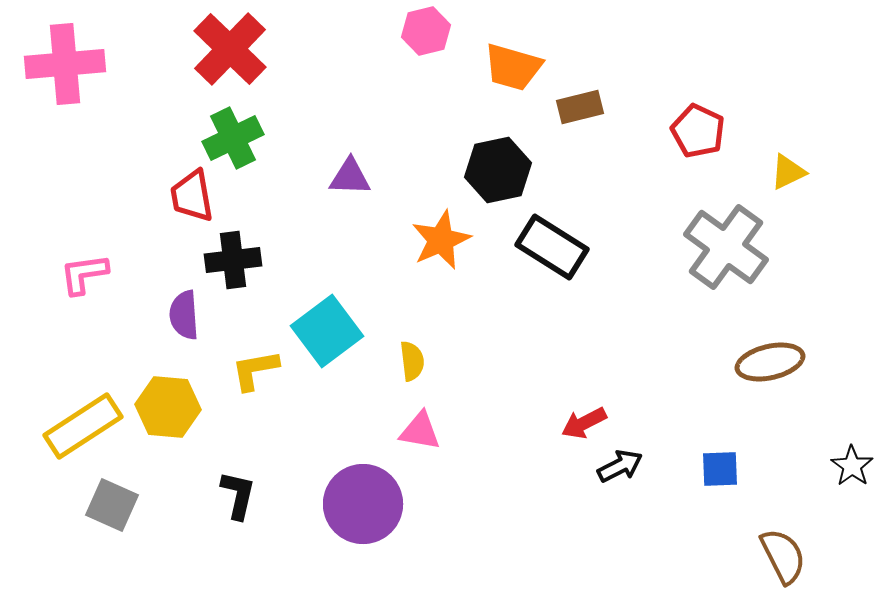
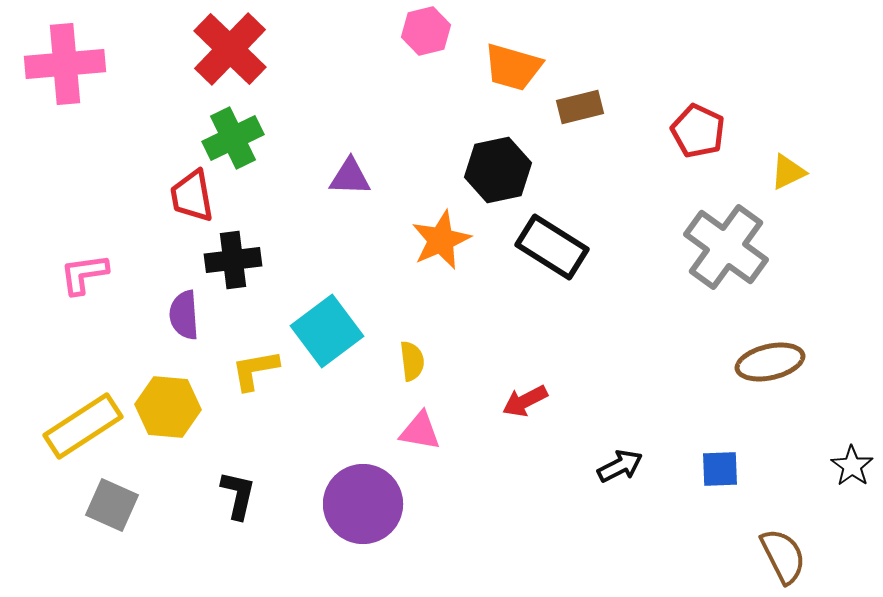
red arrow: moved 59 px left, 22 px up
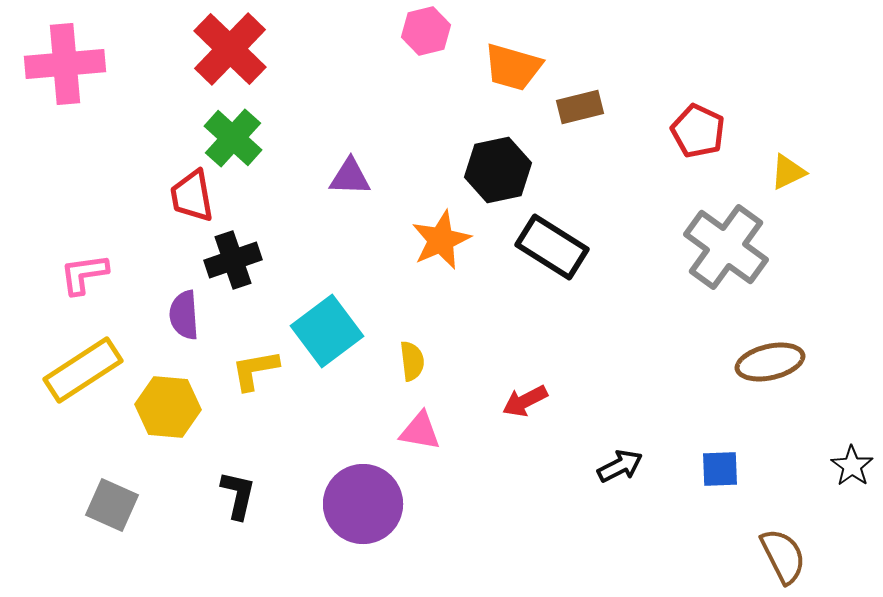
green cross: rotated 22 degrees counterclockwise
black cross: rotated 12 degrees counterclockwise
yellow rectangle: moved 56 px up
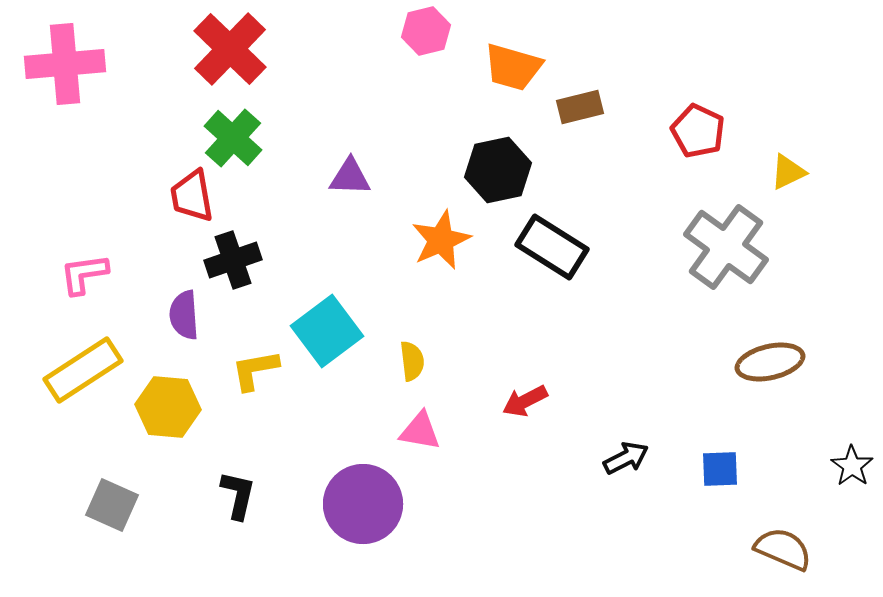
black arrow: moved 6 px right, 8 px up
brown semicircle: moved 7 px up; rotated 40 degrees counterclockwise
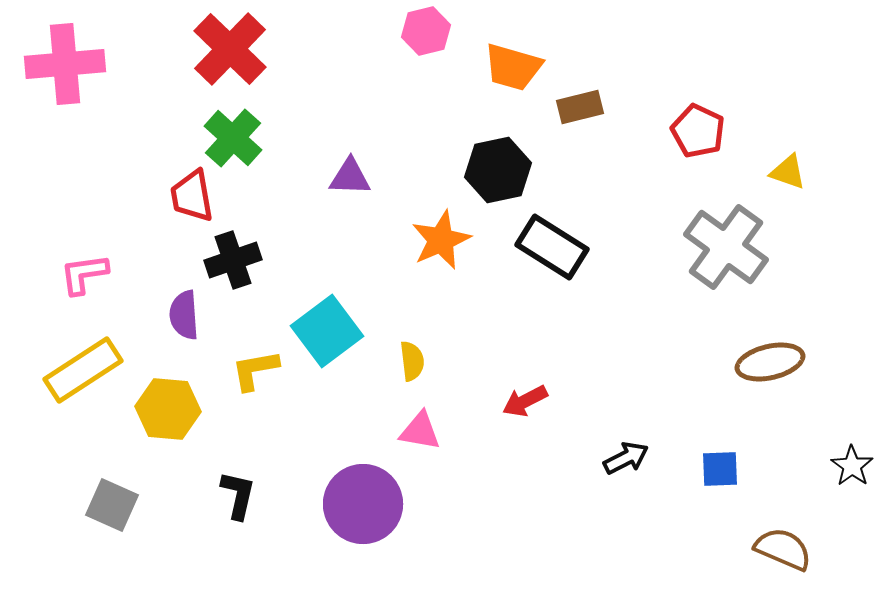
yellow triangle: rotated 45 degrees clockwise
yellow hexagon: moved 2 px down
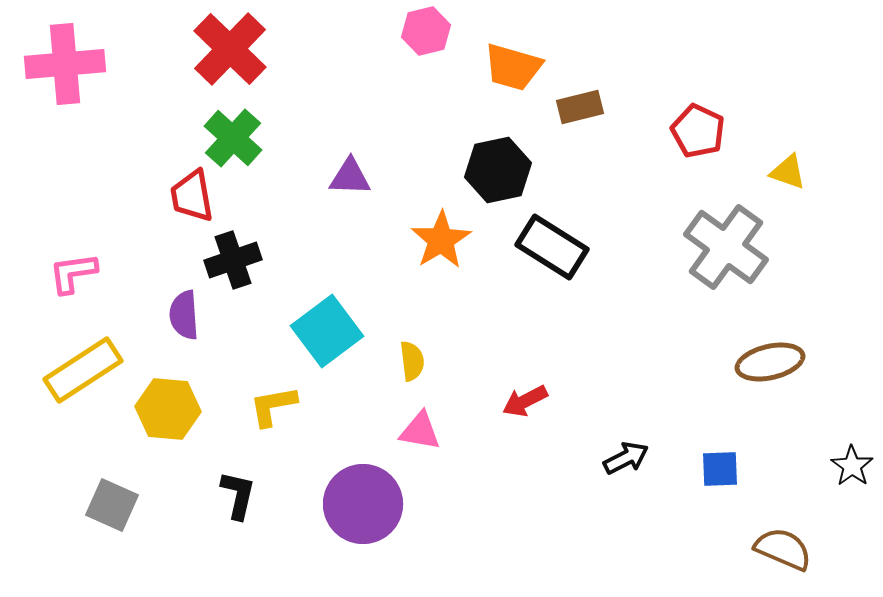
orange star: rotated 8 degrees counterclockwise
pink L-shape: moved 11 px left, 1 px up
yellow L-shape: moved 18 px right, 36 px down
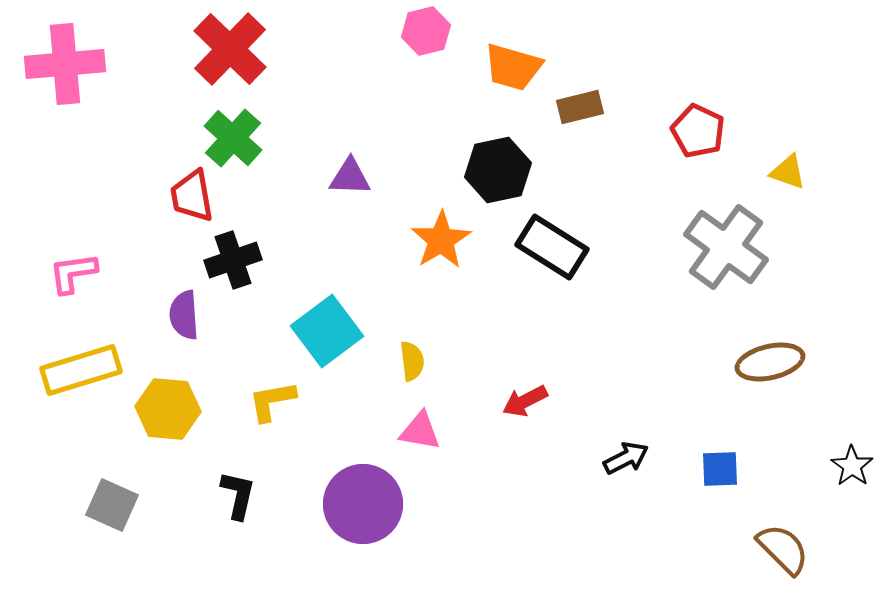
yellow rectangle: moved 2 px left; rotated 16 degrees clockwise
yellow L-shape: moved 1 px left, 5 px up
brown semicircle: rotated 22 degrees clockwise
